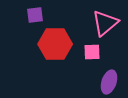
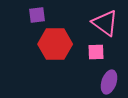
purple square: moved 2 px right
pink triangle: rotated 44 degrees counterclockwise
pink square: moved 4 px right
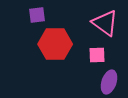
pink square: moved 1 px right, 3 px down
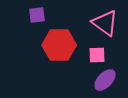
red hexagon: moved 4 px right, 1 px down
purple ellipse: moved 4 px left, 2 px up; rotated 25 degrees clockwise
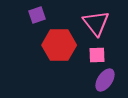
purple square: rotated 12 degrees counterclockwise
pink triangle: moved 9 px left; rotated 16 degrees clockwise
purple ellipse: rotated 10 degrees counterclockwise
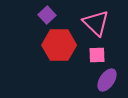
purple square: moved 10 px right; rotated 24 degrees counterclockwise
pink triangle: rotated 8 degrees counterclockwise
purple ellipse: moved 2 px right
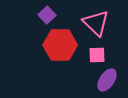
red hexagon: moved 1 px right
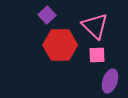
pink triangle: moved 1 px left, 3 px down
purple ellipse: moved 3 px right, 1 px down; rotated 15 degrees counterclockwise
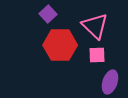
purple square: moved 1 px right, 1 px up
purple ellipse: moved 1 px down
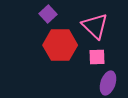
pink square: moved 2 px down
purple ellipse: moved 2 px left, 1 px down
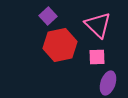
purple square: moved 2 px down
pink triangle: moved 3 px right, 1 px up
red hexagon: rotated 12 degrees counterclockwise
